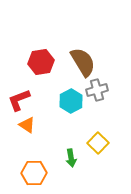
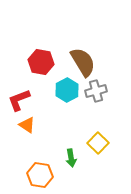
red hexagon: rotated 20 degrees clockwise
gray cross: moved 1 px left, 1 px down
cyan hexagon: moved 4 px left, 11 px up
orange hexagon: moved 6 px right, 2 px down; rotated 10 degrees clockwise
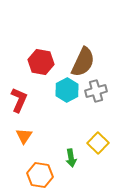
brown semicircle: rotated 56 degrees clockwise
red L-shape: rotated 135 degrees clockwise
orange triangle: moved 3 px left, 11 px down; rotated 30 degrees clockwise
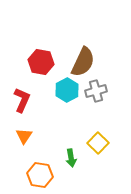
red L-shape: moved 3 px right
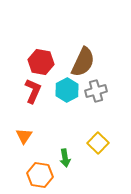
red L-shape: moved 11 px right, 9 px up
green arrow: moved 6 px left
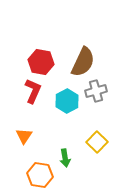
cyan hexagon: moved 11 px down
yellow square: moved 1 px left, 1 px up
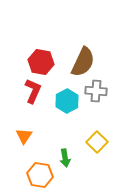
gray cross: rotated 20 degrees clockwise
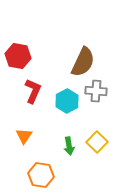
red hexagon: moved 23 px left, 6 px up
green arrow: moved 4 px right, 12 px up
orange hexagon: moved 1 px right
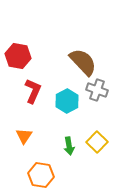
brown semicircle: rotated 68 degrees counterclockwise
gray cross: moved 1 px right, 1 px up; rotated 15 degrees clockwise
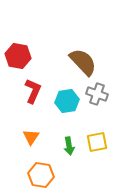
gray cross: moved 4 px down
cyan hexagon: rotated 20 degrees clockwise
orange triangle: moved 7 px right, 1 px down
yellow square: rotated 35 degrees clockwise
